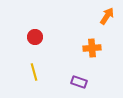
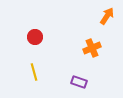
orange cross: rotated 18 degrees counterclockwise
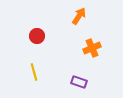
orange arrow: moved 28 px left
red circle: moved 2 px right, 1 px up
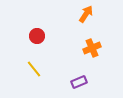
orange arrow: moved 7 px right, 2 px up
yellow line: moved 3 px up; rotated 24 degrees counterclockwise
purple rectangle: rotated 42 degrees counterclockwise
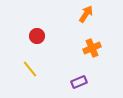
yellow line: moved 4 px left
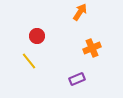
orange arrow: moved 6 px left, 2 px up
yellow line: moved 1 px left, 8 px up
purple rectangle: moved 2 px left, 3 px up
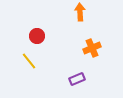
orange arrow: rotated 36 degrees counterclockwise
